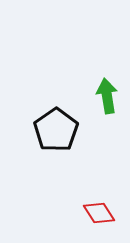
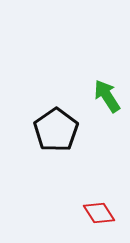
green arrow: rotated 24 degrees counterclockwise
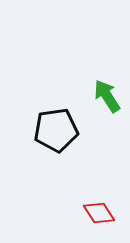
black pentagon: rotated 27 degrees clockwise
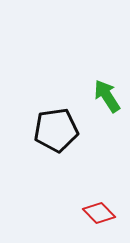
red diamond: rotated 12 degrees counterclockwise
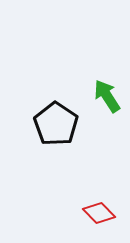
black pentagon: moved 6 px up; rotated 30 degrees counterclockwise
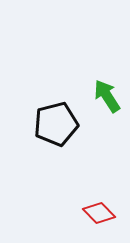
black pentagon: rotated 24 degrees clockwise
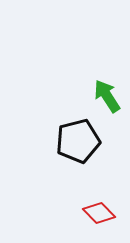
black pentagon: moved 22 px right, 17 px down
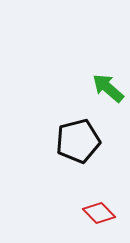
green arrow: moved 1 px right, 8 px up; rotated 16 degrees counterclockwise
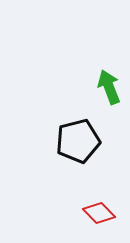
green arrow: moved 1 px right, 1 px up; rotated 28 degrees clockwise
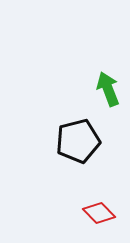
green arrow: moved 1 px left, 2 px down
